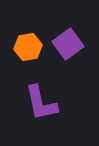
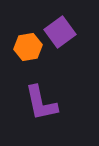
purple square: moved 8 px left, 12 px up
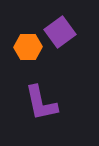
orange hexagon: rotated 8 degrees clockwise
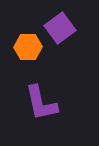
purple square: moved 4 px up
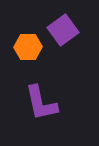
purple square: moved 3 px right, 2 px down
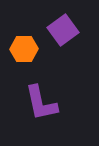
orange hexagon: moved 4 px left, 2 px down
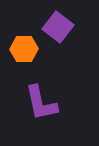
purple square: moved 5 px left, 3 px up; rotated 16 degrees counterclockwise
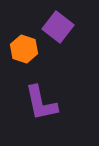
orange hexagon: rotated 20 degrees clockwise
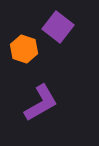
purple L-shape: rotated 108 degrees counterclockwise
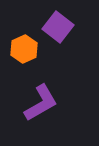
orange hexagon: rotated 16 degrees clockwise
